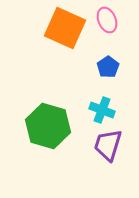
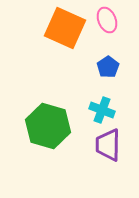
purple trapezoid: rotated 16 degrees counterclockwise
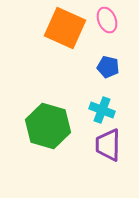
blue pentagon: rotated 25 degrees counterclockwise
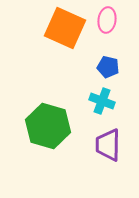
pink ellipse: rotated 30 degrees clockwise
cyan cross: moved 9 px up
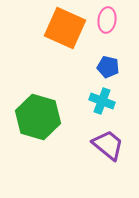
green hexagon: moved 10 px left, 9 px up
purple trapezoid: rotated 128 degrees clockwise
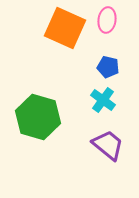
cyan cross: moved 1 px right, 1 px up; rotated 15 degrees clockwise
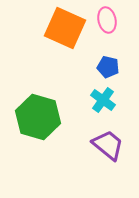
pink ellipse: rotated 20 degrees counterclockwise
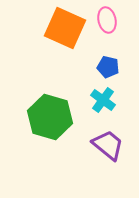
green hexagon: moved 12 px right
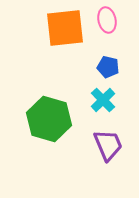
orange square: rotated 30 degrees counterclockwise
cyan cross: rotated 10 degrees clockwise
green hexagon: moved 1 px left, 2 px down
purple trapezoid: rotated 28 degrees clockwise
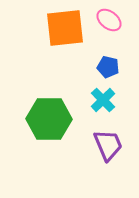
pink ellipse: moved 2 px right; rotated 40 degrees counterclockwise
green hexagon: rotated 15 degrees counterclockwise
